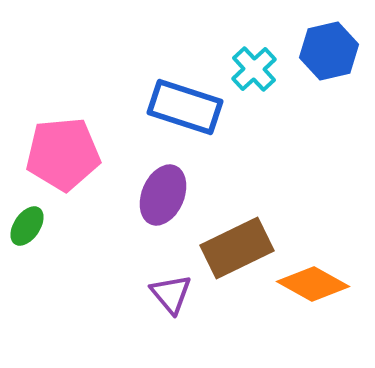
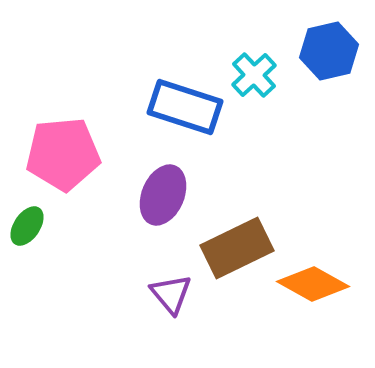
cyan cross: moved 6 px down
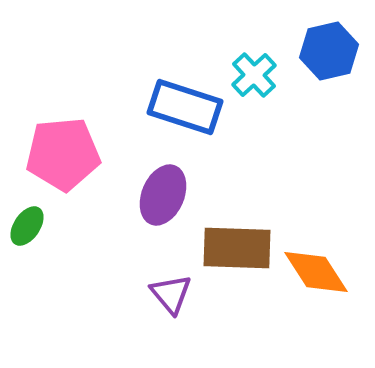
brown rectangle: rotated 28 degrees clockwise
orange diamond: moved 3 px right, 12 px up; rotated 28 degrees clockwise
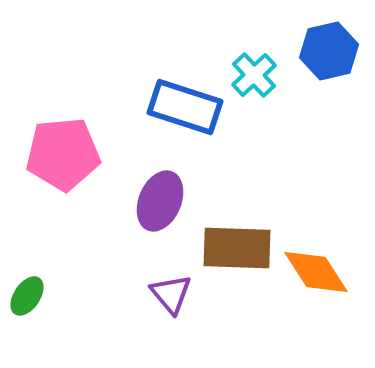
purple ellipse: moved 3 px left, 6 px down
green ellipse: moved 70 px down
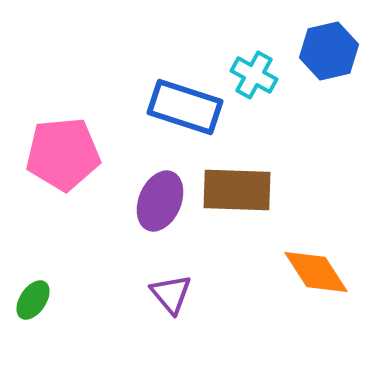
cyan cross: rotated 18 degrees counterclockwise
brown rectangle: moved 58 px up
green ellipse: moved 6 px right, 4 px down
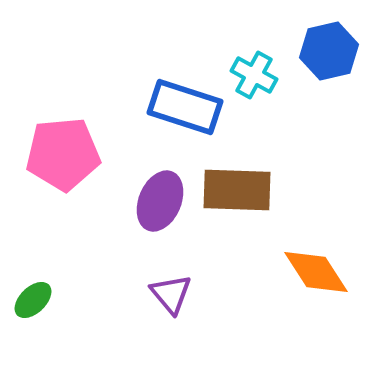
green ellipse: rotated 12 degrees clockwise
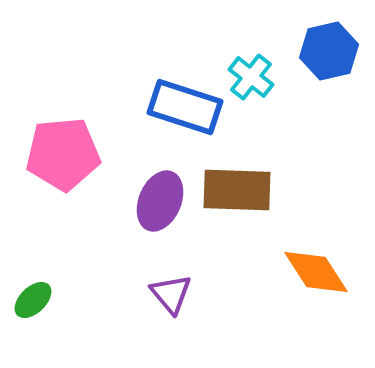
cyan cross: moved 3 px left, 2 px down; rotated 9 degrees clockwise
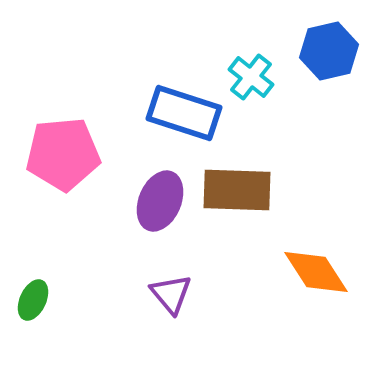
blue rectangle: moved 1 px left, 6 px down
green ellipse: rotated 21 degrees counterclockwise
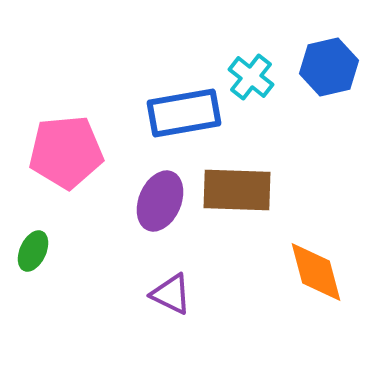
blue hexagon: moved 16 px down
blue rectangle: rotated 28 degrees counterclockwise
pink pentagon: moved 3 px right, 2 px up
orange diamond: rotated 18 degrees clockwise
purple triangle: rotated 24 degrees counterclockwise
green ellipse: moved 49 px up
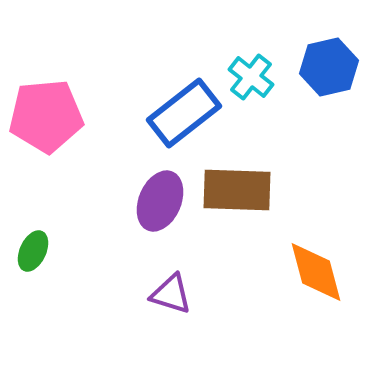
blue rectangle: rotated 28 degrees counterclockwise
pink pentagon: moved 20 px left, 36 px up
purple triangle: rotated 9 degrees counterclockwise
